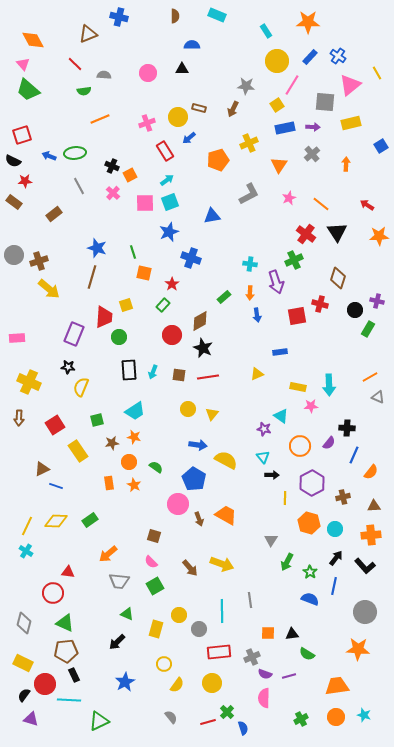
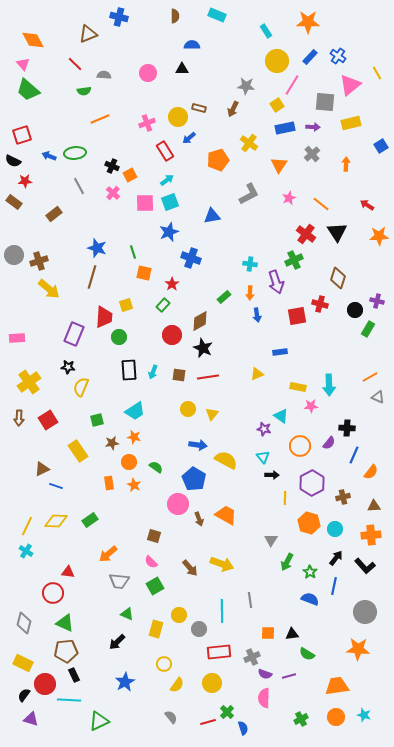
yellow cross at (249, 143): rotated 30 degrees counterclockwise
yellow cross at (29, 382): rotated 30 degrees clockwise
red square at (55, 425): moved 7 px left, 5 px up
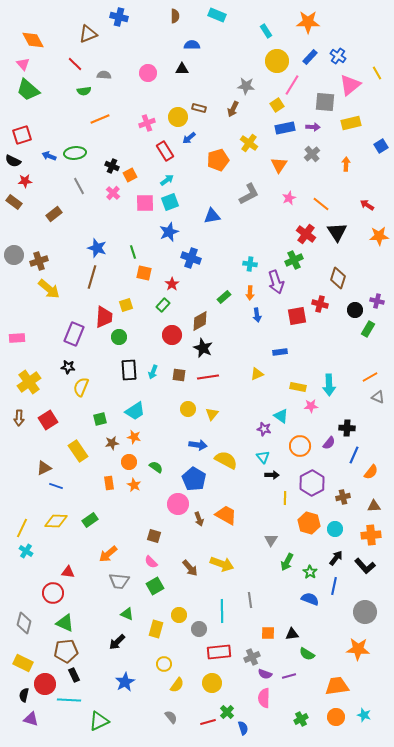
green square at (97, 420): moved 3 px right, 1 px up
brown triangle at (42, 469): moved 2 px right, 1 px up
yellow line at (27, 526): moved 5 px left, 2 px down
black semicircle at (24, 695): rotated 24 degrees counterclockwise
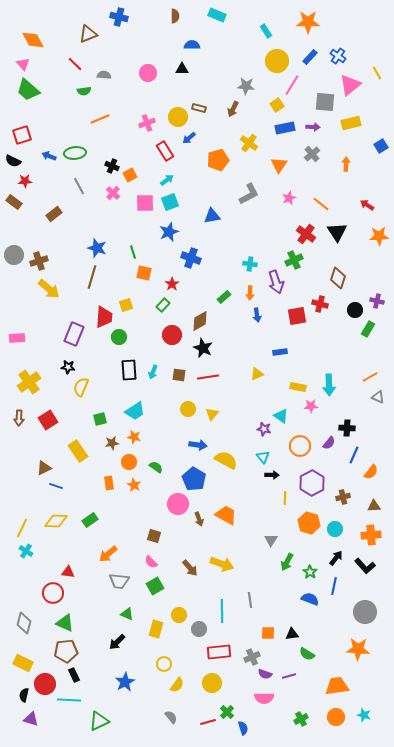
pink semicircle at (264, 698): rotated 90 degrees counterclockwise
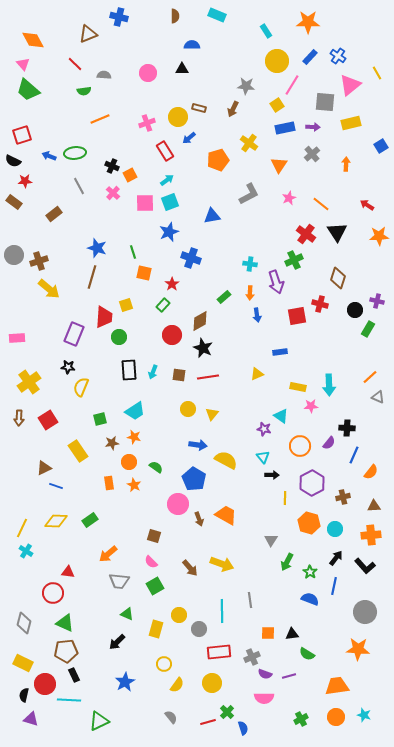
orange line at (370, 377): rotated 14 degrees counterclockwise
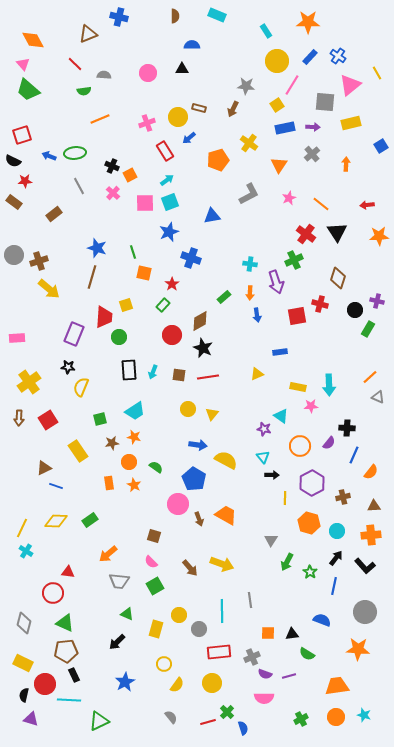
red arrow at (367, 205): rotated 40 degrees counterclockwise
cyan circle at (335, 529): moved 2 px right, 2 px down
blue semicircle at (310, 599): moved 12 px right, 21 px down
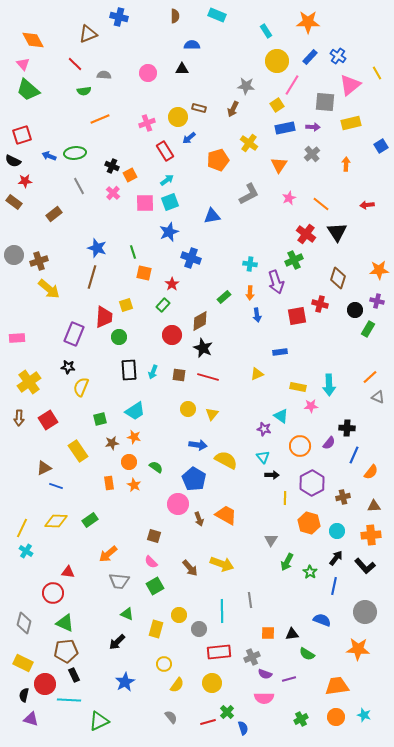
orange star at (379, 236): moved 34 px down
red line at (208, 377): rotated 25 degrees clockwise
purple line at (289, 676): moved 3 px down
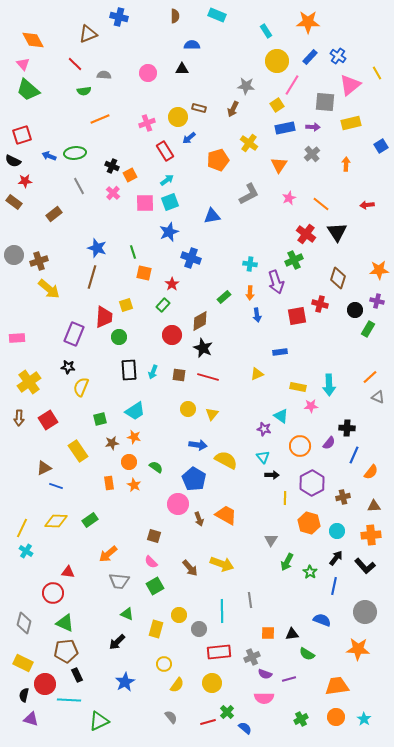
black rectangle at (74, 675): moved 3 px right
cyan star at (364, 715): moved 4 px down; rotated 16 degrees clockwise
blue semicircle at (243, 728): moved 2 px right; rotated 32 degrees counterclockwise
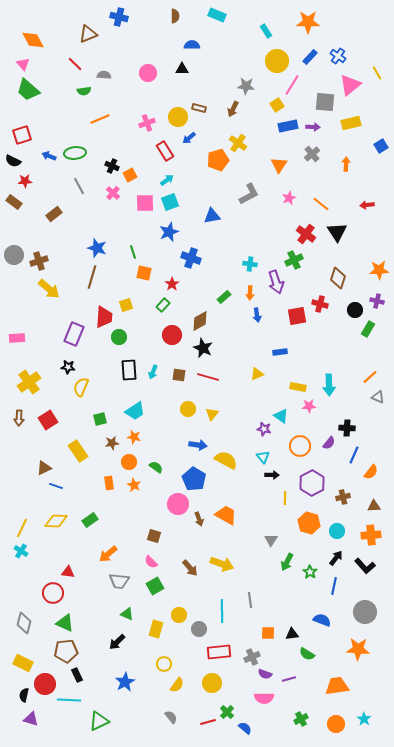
blue rectangle at (285, 128): moved 3 px right, 2 px up
yellow cross at (249, 143): moved 11 px left
pink star at (311, 406): moved 2 px left
cyan cross at (26, 551): moved 5 px left
orange circle at (336, 717): moved 7 px down
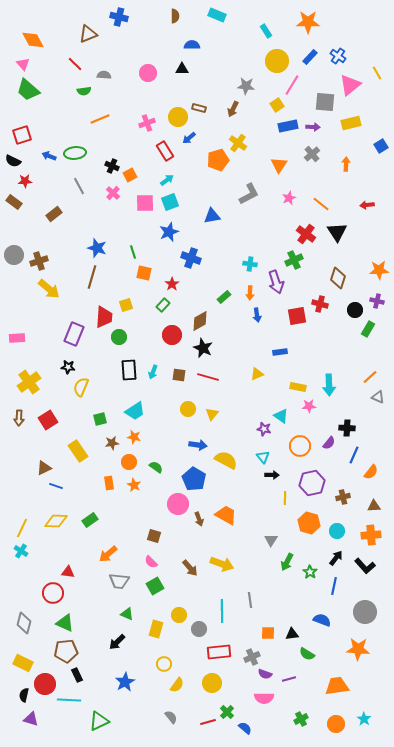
purple hexagon at (312, 483): rotated 15 degrees clockwise
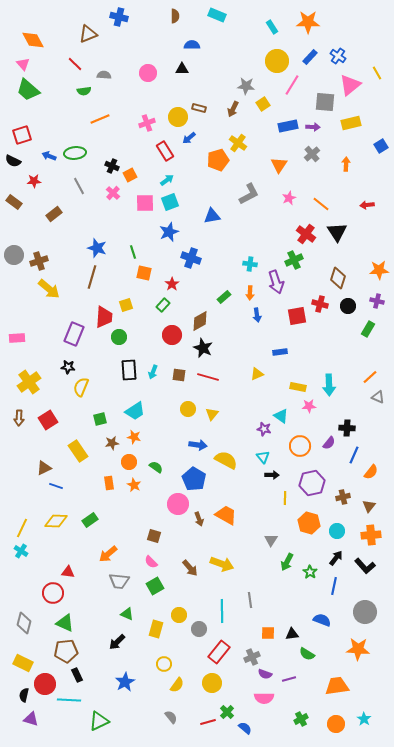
cyan rectangle at (266, 31): moved 6 px right, 4 px up
yellow square at (277, 105): moved 14 px left, 1 px up
red star at (25, 181): moved 9 px right
black circle at (355, 310): moved 7 px left, 4 px up
brown triangle at (374, 506): moved 5 px left; rotated 48 degrees counterclockwise
red rectangle at (219, 652): rotated 45 degrees counterclockwise
